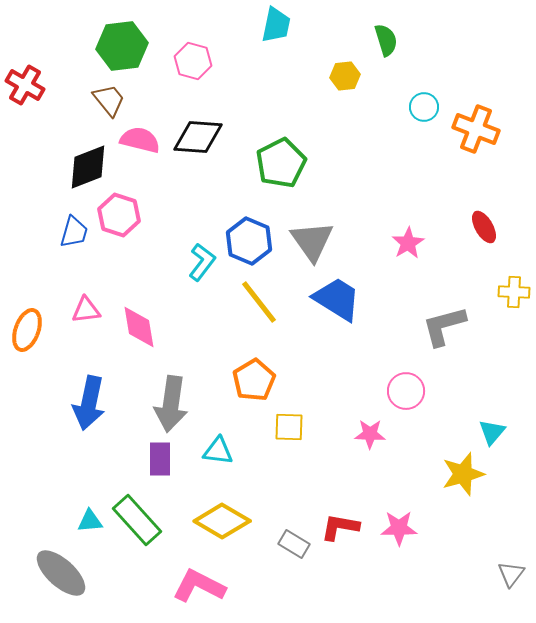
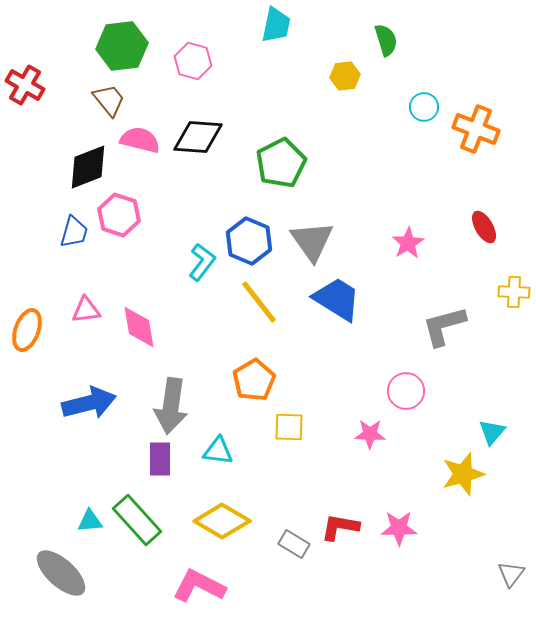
blue arrow at (89, 403): rotated 116 degrees counterclockwise
gray arrow at (171, 404): moved 2 px down
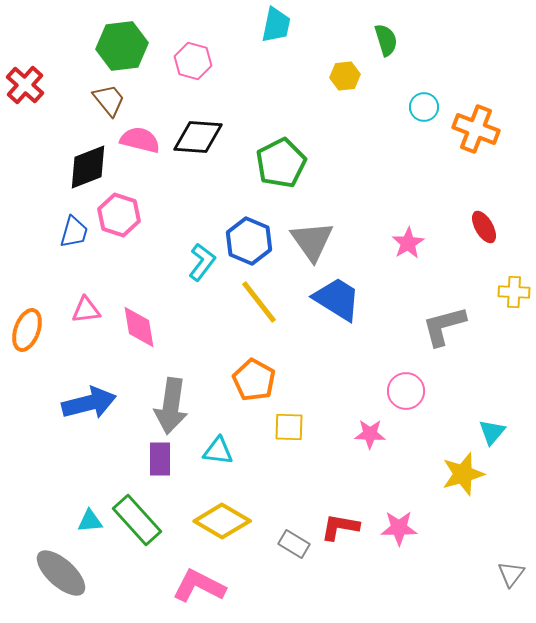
red cross at (25, 85): rotated 12 degrees clockwise
orange pentagon at (254, 380): rotated 12 degrees counterclockwise
